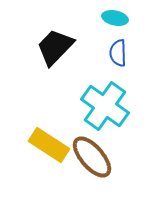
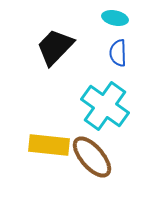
yellow rectangle: rotated 27 degrees counterclockwise
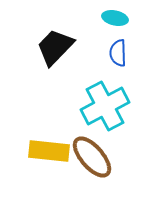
cyan cross: rotated 27 degrees clockwise
yellow rectangle: moved 6 px down
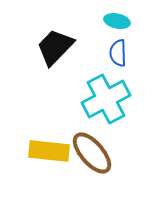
cyan ellipse: moved 2 px right, 3 px down
cyan cross: moved 1 px right, 7 px up
brown ellipse: moved 4 px up
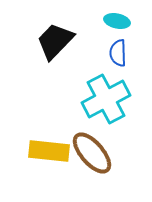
black trapezoid: moved 6 px up
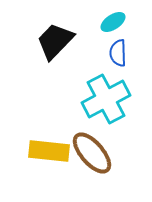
cyan ellipse: moved 4 px left, 1 px down; rotated 45 degrees counterclockwise
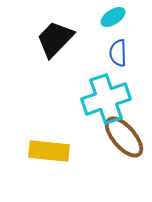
cyan ellipse: moved 5 px up
black trapezoid: moved 2 px up
cyan cross: rotated 9 degrees clockwise
brown ellipse: moved 32 px right, 16 px up
